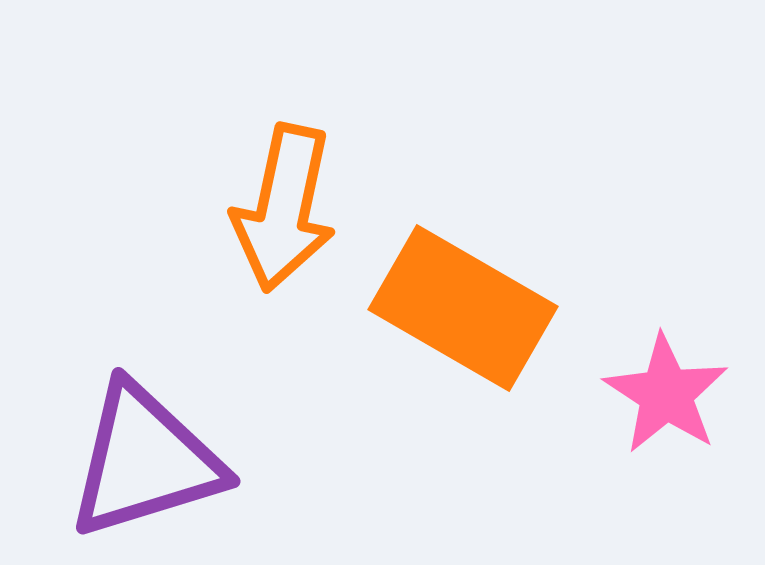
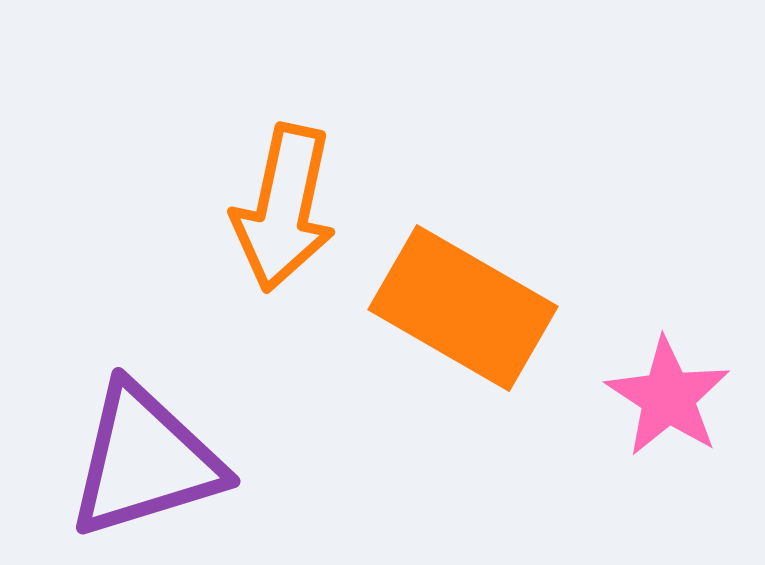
pink star: moved 2 px right, 3 px down
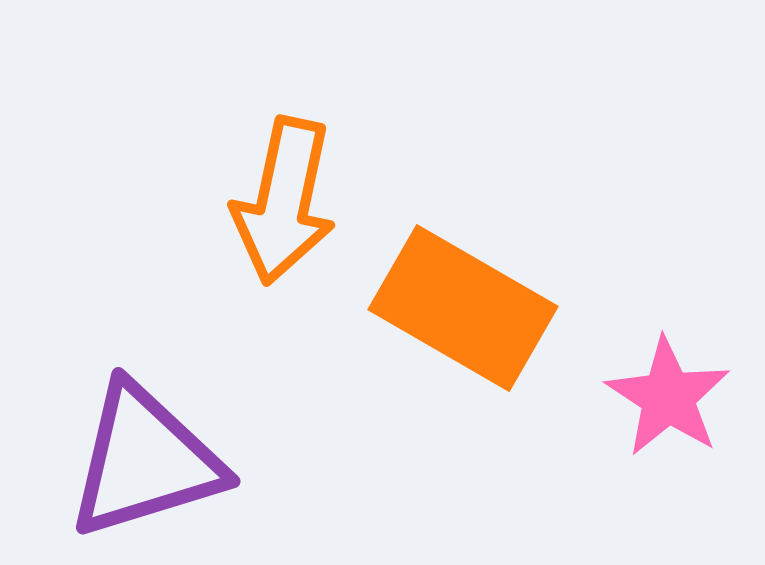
orange arrow: moved 7 px up
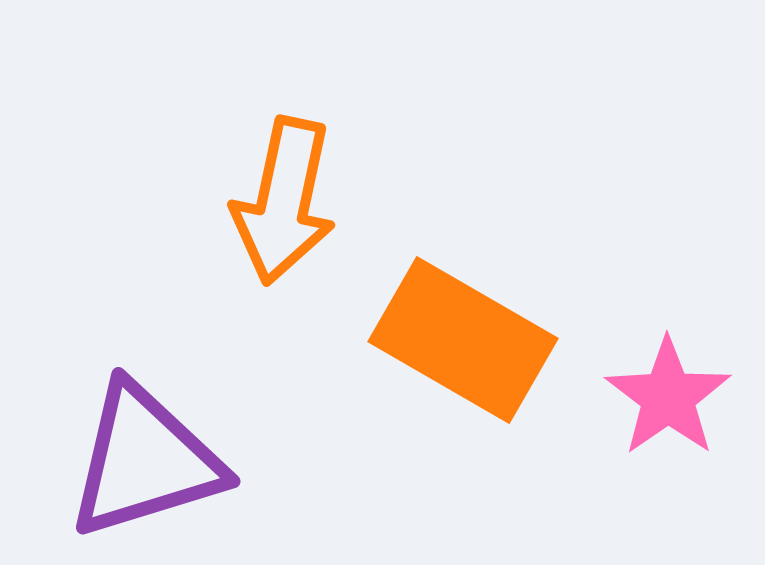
orange rectangle: moved 32 px down
pink star: rotated 4 degrees clockwise
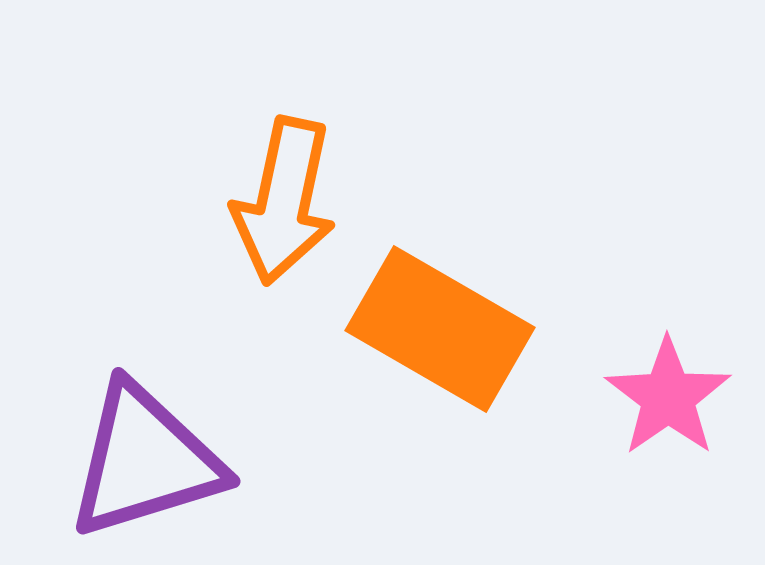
orange rectangle: moved 23 px left, 11 px up
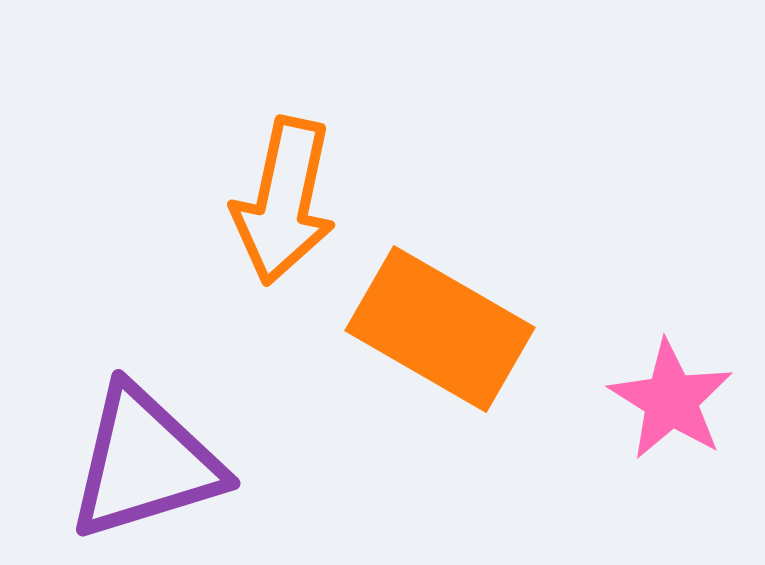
pink star: moved 3 px right, 3 px down; rotated 5 degrees counterclockwise
purple triangle: moved 2 px down
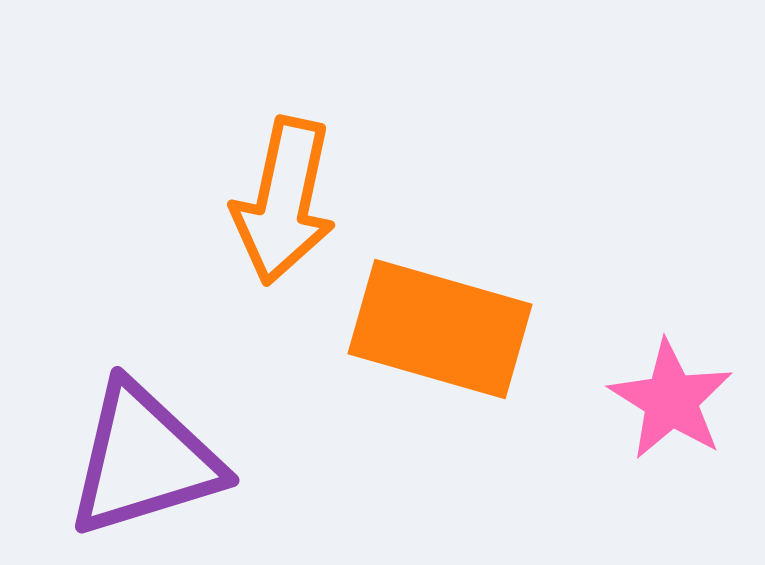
orange rectangle: rotated 14 degrees counterclockwise
purple triangle: moved 1 px left, 3 px up
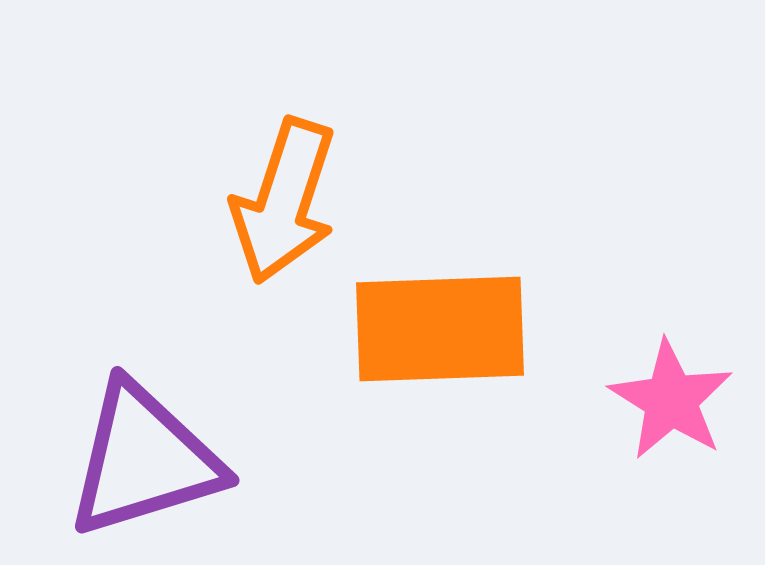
orange arrow: rotated 6 degrees clockwise
orange rectangle: rotated 18 degrees counterclockwise
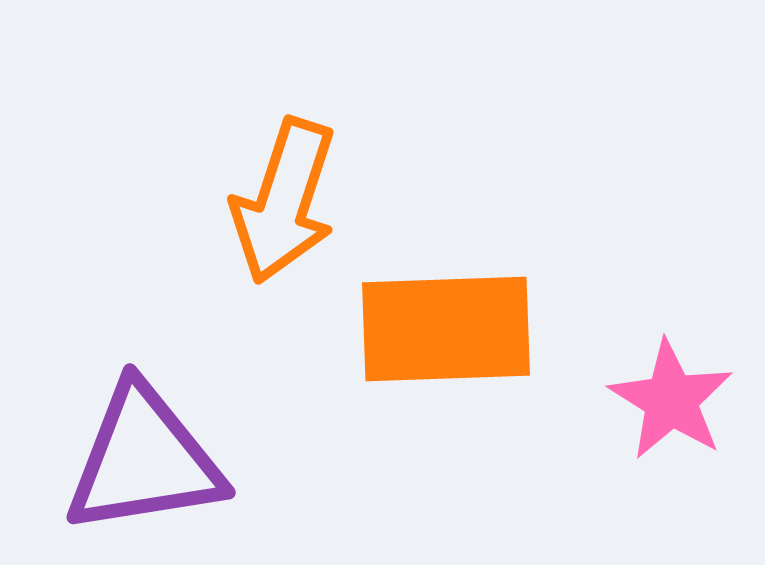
orange rectangle: moved 6 px right
purple triangle: rotated 8 degrees clockwise
